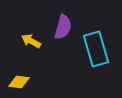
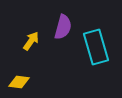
yellow arrow: rotated 96 degrees clockwise
cyan rectangle: moved 2 px up
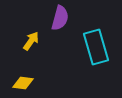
purple semicircle: moved 3 px left, 9 px up
yellow diamond: moved 4 px right, 1 px down
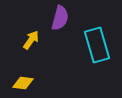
yellow arrow: moved 1 px up
cyan rectangle: moved 1 px right, 2 px up
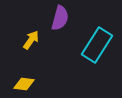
cyan rectangle: rotated 48 degrees clockwise
yellow diamond: moved 1 px right, 1 px down
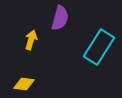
yellow arrow: rotated 18 degrees counterclockwise
cyan rectangle: moved 2 px right, 2 px down
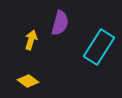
purple semicircle: moved 5 px down
yellow diamond: moved 4 px right, 3 px up; rotated 30 degrees clockwise
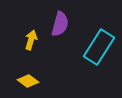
purple semicircle: moved 1 px down
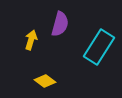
yellow diamond: moved 17 px right
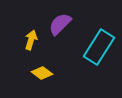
purple semicircle: rotated 150 degrees counterclockwise
yellow diamond: moved 3 px left, 8 px up
